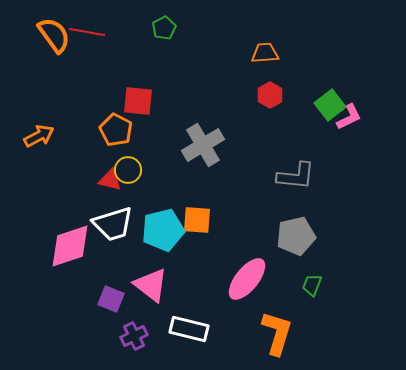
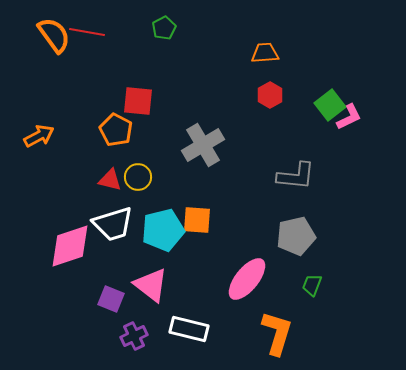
yellow circle: moved 10 px right, 7 px down
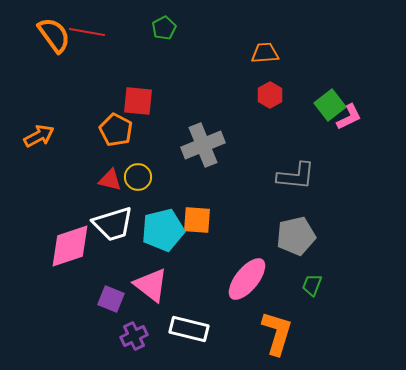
gray cross: rotated 9 degrees clockwise
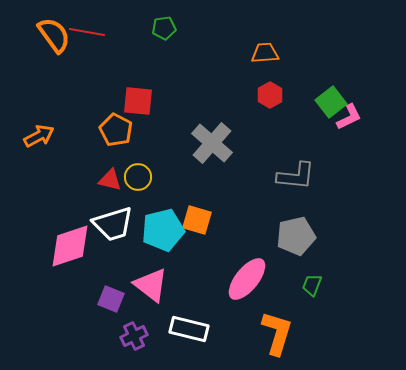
green pentagon: rotated 20 degrees clockwise
green square: moved 1 px right, 3 px up
gray cross: moved 9 px right, 2 px up; rotated 27 degrees counterclockwise
orange square: rotated 12 degrees clockwise
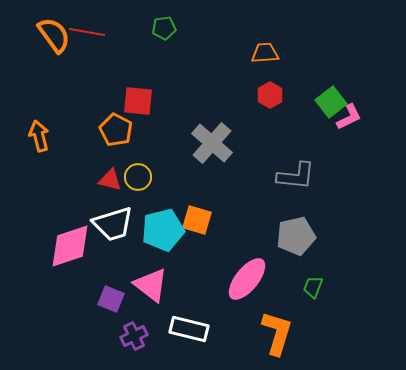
orange arrow: rotated 76 degrees counterclockwise
green trapezoid: moved 1 px right, 2 px down
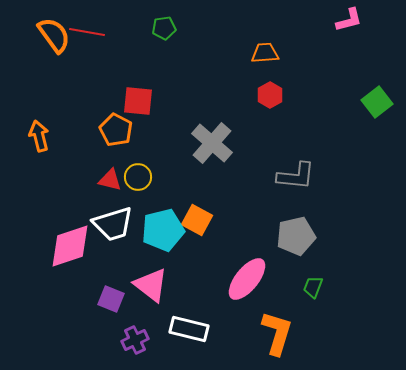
green square: moved 46 px right
pink L-shape: moved 97 px up; rotated 12 degrees clockwise
orange square: rotated 12 degrees clockwise
purple cross: moved 1 px right, 4 px down
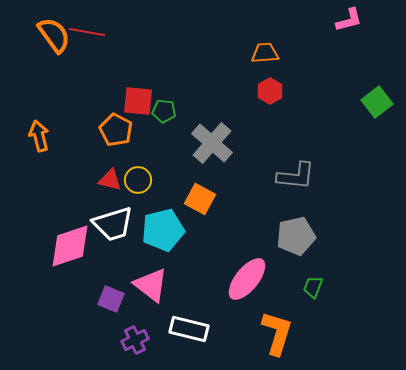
green pentagon: moved 83 px down; rotated 15 degrees clockwise
red hexagon: moved 4 px up
yellow circle: moved 3 px down
orange square: moved 3 px right, 21 px up
